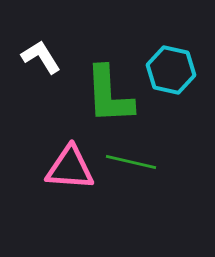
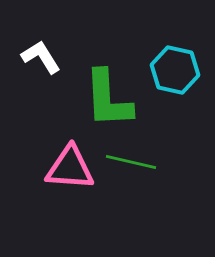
cyan hexagon: moved 4 px right
green L-shape: moved 1 px left, 4 px down
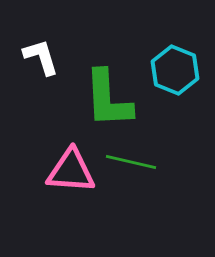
white L-shape: rotated 15 degrees clockwise
cyan hexagon: rotated 9 degrees clockwise
pink triangle: moved 1 px right, 3 px down
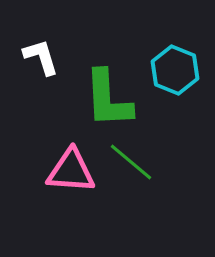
green line: rotated 27 degrees clockwise
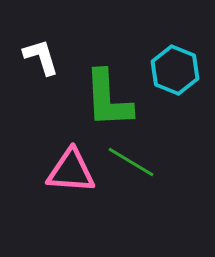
green line: rotated 9 degrees counterclockwise
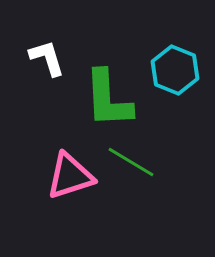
white L-shape: moved 6 px right, 1 px down
pink triangle: moved 1 px left, 5 px down; rotated 22 degrees counterclockwise
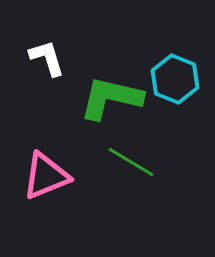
cyan hexagon: moved 9 px down
green L-shape: moved 3 px right, 1 px up; rotated 106 degrees clockwise
pink triangle: moved 24 px left; rotated 4 degrees counterclockwise
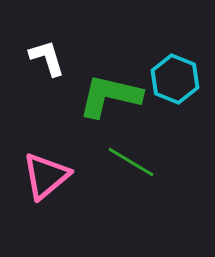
green L-shape: moved 1 px left, 2 px up
pink triangle: rotated 18 degrees counterclockwise
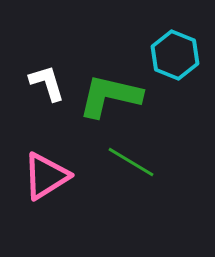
white L-shape: moved 25 px down
cyan hexagon: moved 24 px up
pink triangle: rotated 8 degrees clockwise
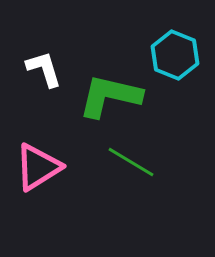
white L-shape: moved 3 px left, 14 px up
pink triangle: moved 8 px left, 9 px up
